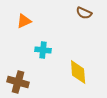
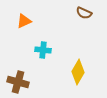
yellow diamond: rotated 35 degrees clockwise
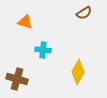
brown semicircle: rotated 56 degrees counterclockwise
orange triangle: moved 1 px right, 1 px down; rotated 42 degrees clockwise
brown cross: moved 1 px left, 3 px up
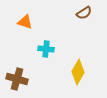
cyan cross: moved 3 px right, 1 px up
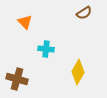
orange triangle: rotated 28 degrees clockwise
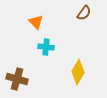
brown semicircle: rotated 21 degrees counterclockwise
orange triangle: moved 11 px right
cyan cross: moved 2 px up
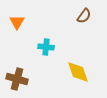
brown semicircle: moved 3 px down
orange triangle: moved 19 px left; rotated 14 degrees clockwise
yellow diamond: rotated 50 degrees counterclockwise
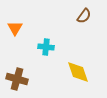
orange triangle: moved 2 px left, 6 px down
